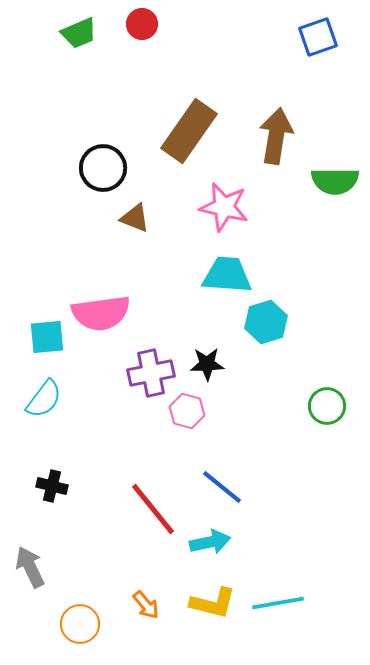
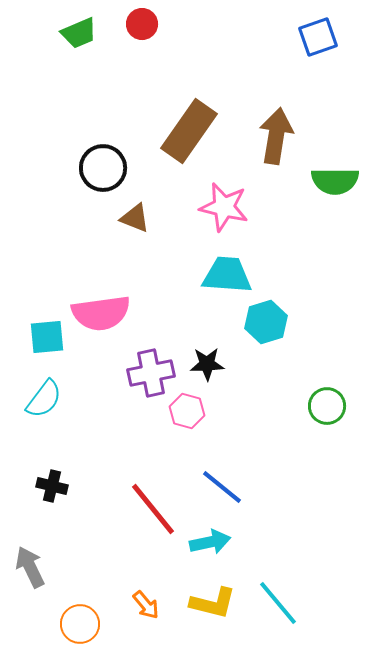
cyan line: rotated 60 degrees clockwise
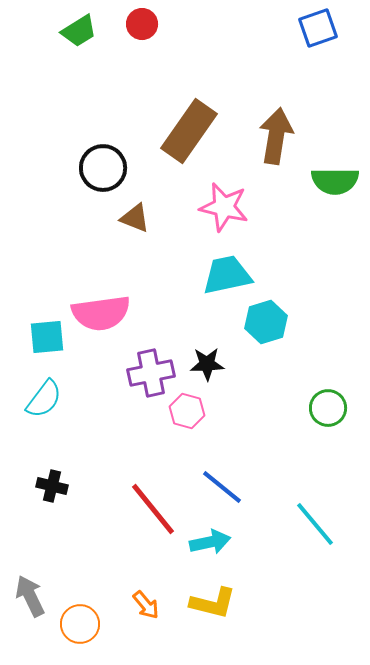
green trapezoid: moved 2 px up; rotated 9 degrees counterclockwise
blue square: moved 9 px up
cyan trapezoid: rotated 16 degrees counterclockwise
green circle: moved 1 px right, 2 px down
gray arrow: moved 29 px down
cyan line: moved 37 px right, 79 px up
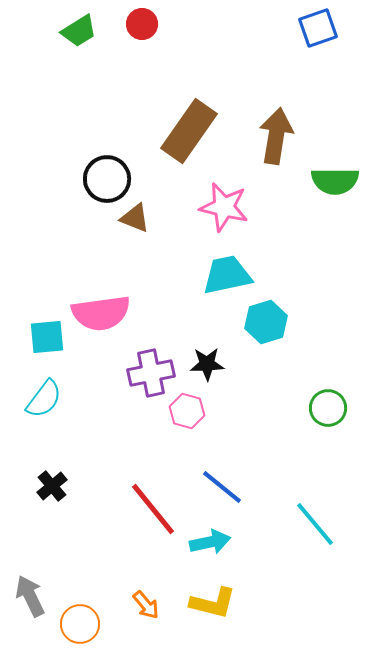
black circle: moved 4 px right, 11 px down
black cross: rotated 36 degrees clockwise
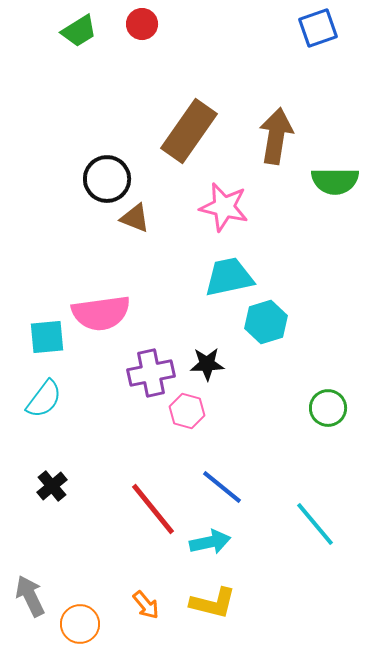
cyan trapezoid: moved 2 px right, 2 px down
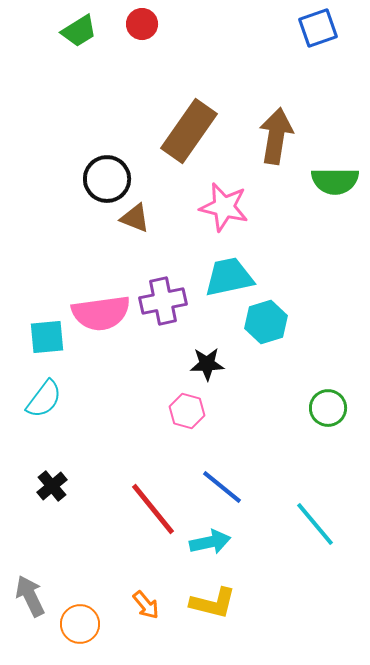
purple cross: moved 12 px right, 72 px up
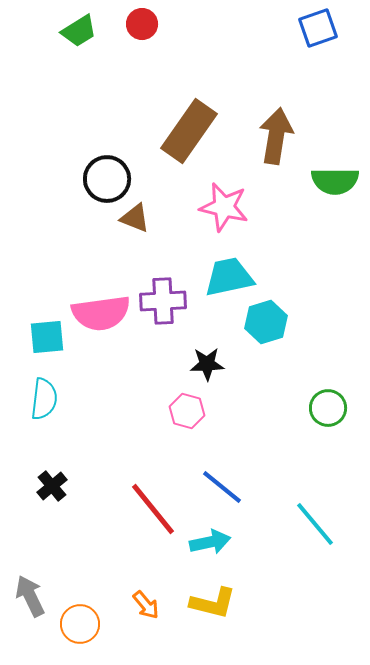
purple cross: rotated 9 degrees clockwise
cyan semicircle: rotated 30 degrees counterclockwise
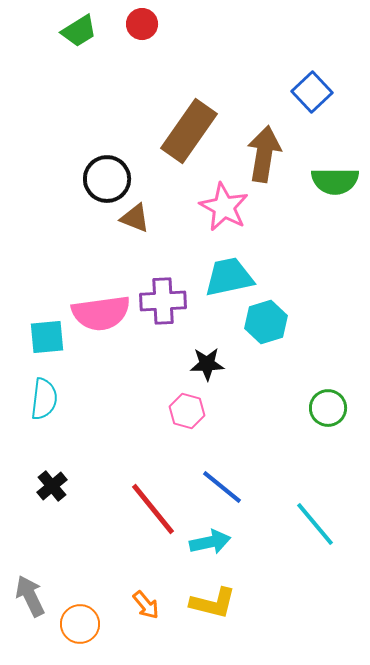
blue square: moved 6 px left, 64 px down; rotated 24 degrees counterclockwise
brown arrow: moved 12 px left, 18 px down
pink star: rotated 15 degrees clockwise
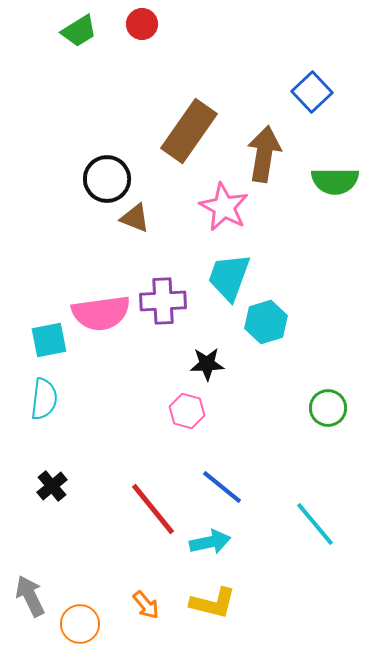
cyan trapezoid: rotated 58 degrees counterclockwise
cyan square: moved 2 px right, 3 px down; rotated 6 degrees counterclockwise
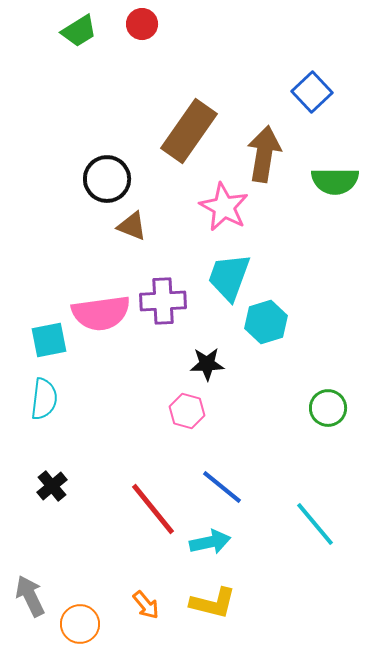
brown triangle: moved 3 px left, 8 px down
